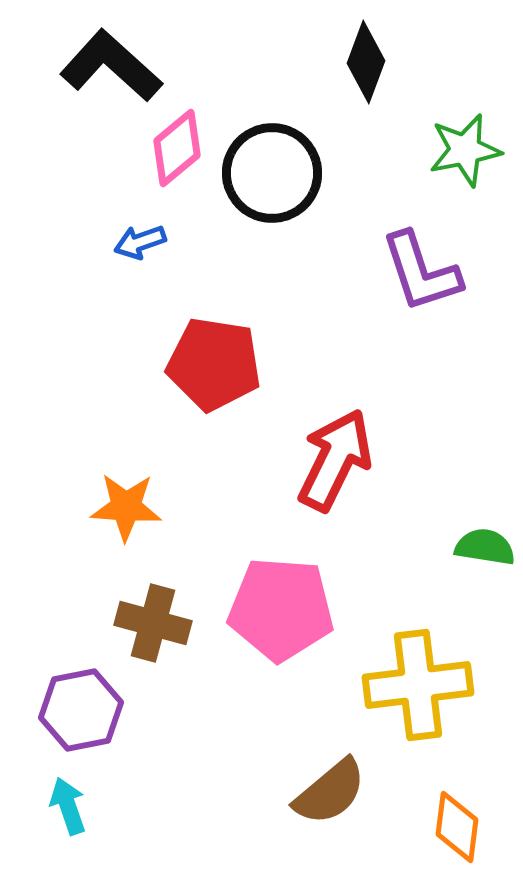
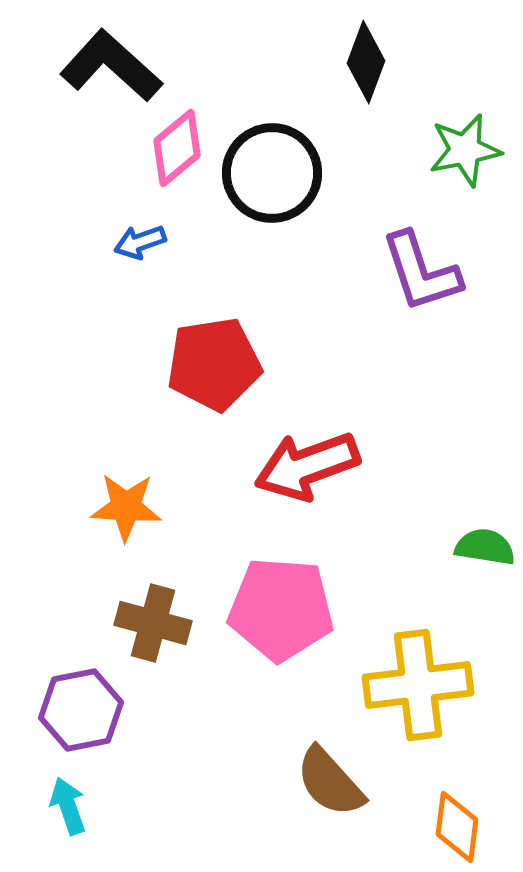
red pentagon: rotated 18 degrees counterclockwise
red arrow: moved 28 px left, 6 px down; rotated 136 degrees counterclockwise
brown semicircle: moved 10 px up; rotated 88 degrees clockwise
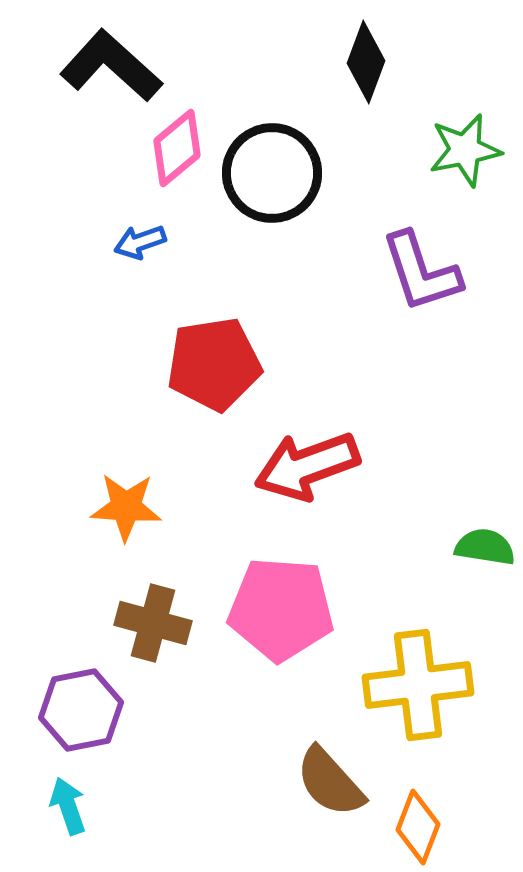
orange diamond: moved 39 px left; rotated 14 degrees clockwise
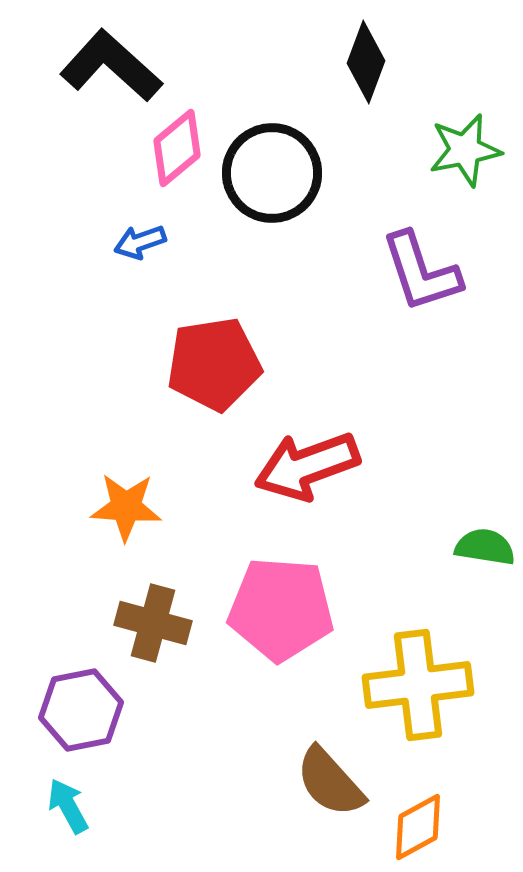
cyan arrow: rotated 10 degrees counterclockwise
orange diamond: rotated 40 degrees clockwise
